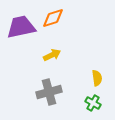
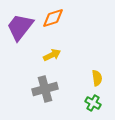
purple trapezoid: moved 1 px left; rotated 40 degrees counterclockwise
gray cross: moved 4 px left, 3 px up
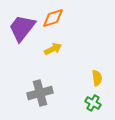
purple trapezoid: moved 2 px right, 1 px down
yellow arrow: moved 1 px right, 6 px up
gray cross: moved 5 px left, 4 px down
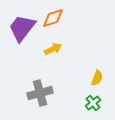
yellow semicircle: rotated 28 degrees clockwise
green cross: rotated 21 degrees clockwise
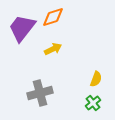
orange diamond: moved 1 px up
yellow semicircle: moved 1 px left, 1 px down
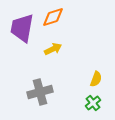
purple trapezoid: rotated 28 degrees counterclockwise
gray cross: moved 1 px up
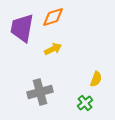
green cross: moved 8 px left
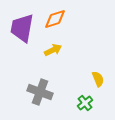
orange diamond: moved 2 px right, 2 px down
yellow arrow: moved 1 px down
yellow semicircle: moved 2 px right; rotated 42 degrees counterclockwise
gray cross: rotated 35 degrees clockwise
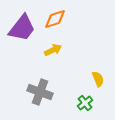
purple trapezoid: rotated 152 degrees counterclockwise
